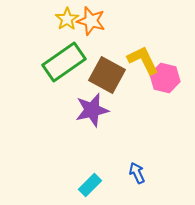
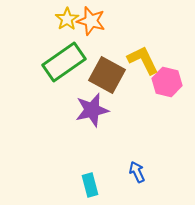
pink hexagon: moved 2 px right, 4 px down
blue arrow: moved 1 px up
cyan rectangle: rotated 60 degrees counterclockwise
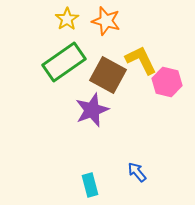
orange star: moved 15 px right
yellow L-shape: moved 2 px left
brown square: moved 1 px right
purple star: rotated 8 degrees counterclockwise
blue arrow: rotated 15 degrees counterclockwise
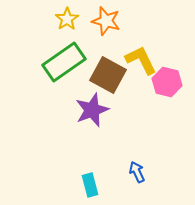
blue arrow: rotated 15 degrees clockwise
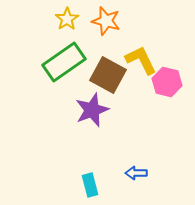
blue arrow: moved 1 px left, 1 px down; rotated 65 degrees counterclockwise
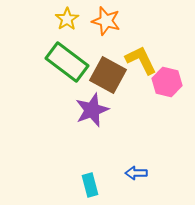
green rectangle: moved 3 px right; rotated 72 degrees clockwise
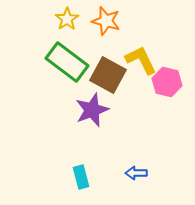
cyan rectangle: moved 9 px left, 8 px up
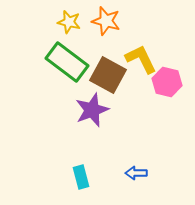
yellow star: moved 2 px right, 3 px down; rotated 25 degrees counterclockwise
yellow L-shape: moved 1 px up
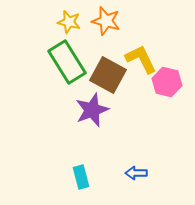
green rectangle: rotated 21 degrees clockwise
